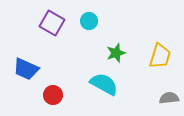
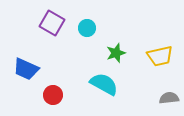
cyan circle: moved 2 px left, 7 px down
yellow trapezoid: rotated 60 degrees clockwise
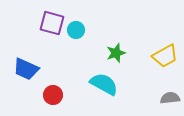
purple square: rotated 15 degrees counterclockwise
cyan circle: moved 11 px left, 2 px down
yellow trapezoid: moved 5 px right; rotated 16 degrees counterclockwise
gray semicircle: moved 1 px right
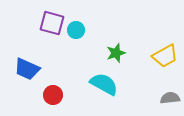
blue trapezoid: moved 1 px right
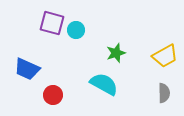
gray semicircle: moved 6 px left, 5 px up; rotated 96 degrees clockwise
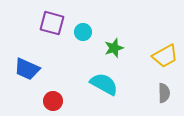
cyan circle: moved 7 px right, 2 px down
green star: moved 2 px left, 5 px up
red circle: moved 6 px down
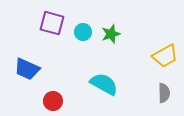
green star: moved 3 px left, 14 px up
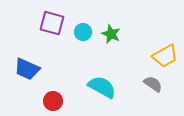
green star: rotated 30 degrees counterclockwise
cyan semicircle: moved 2 px left, 3 px down
gray semicircle: moved 11 px left, 9 px up; rotated 54 degrees counterclockwise
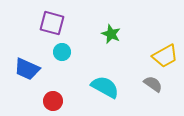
cyan circle: moved 21 px left, 20 px down
cyan semicircle: moved 3 px right
